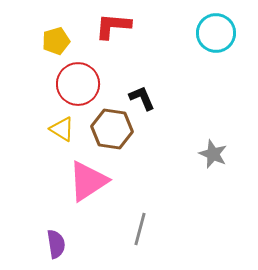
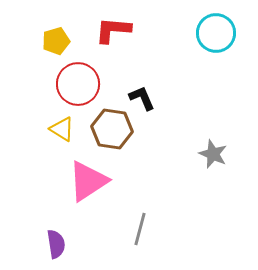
red L-shape: moved 4 px down
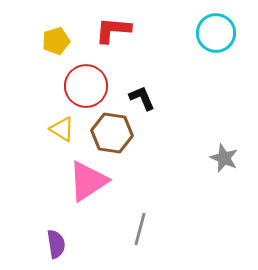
red circle: moved 8 px right, 2 px down
brown hexagon: moved 4 px down
gray star: moved 11 px right, 4 px down
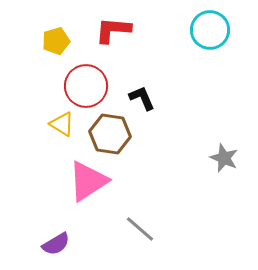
cyan circle: moved 6 px left, 3 px up
yellow triangle: moved 5 px up
brown hexagon: moved 2 px left, 1 px down
gray line: rotated 64 degrees counterclockwise
purple semicircle: rotated 68 degrees clockwise
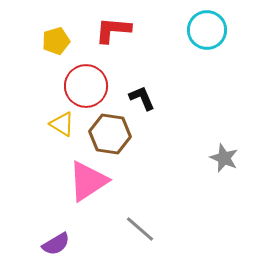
cyan circle: moved 3 px left
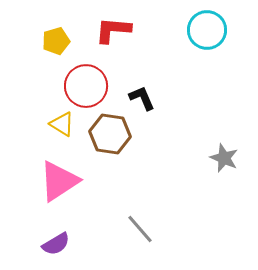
pink triangle: moved 29 px left
gray line: rotated 8 degrees clockwise
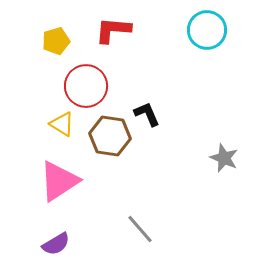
black L-shape: moved 5 px right, 16 px down
brown hexagon: moved 2 px down
